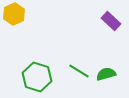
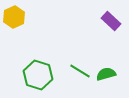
yellow hexagon: moved 3 px down
green line: moved 1 px right
green hexagon: moved 1 px right, 2 px up
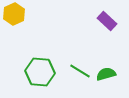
yellow hexagon: moved 3 px up
purple rectangle: moved 4 px left
green hexagon: moved 2 px right, 3 px up; rotated 12 degrees counterclockwise
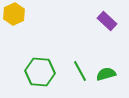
green line: rotated 30 degrees clockwise
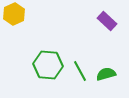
green hexagon: moved 8 px right, 7 px up
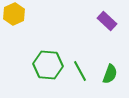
green semicircle: moved 4 px right; rotated 126 degrees clockwise
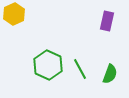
purple rectangle: rotated 60 degrees clockwise
green hexagon: rotated 20 degrees clockwise
green line: moved 2 px up
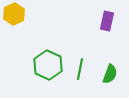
green line: rotated 40 degrees clockwise
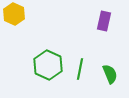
yellow hexagon: rotated 10 degrees counterclockwise
purple rectangle: moved 3 px left
green semicircle: rotated 42 degrees counterclockwise
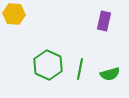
yellow hexagon: rotated 20 degrees counterclockwise
green semicircle: rotated 96 degrees clockwise
